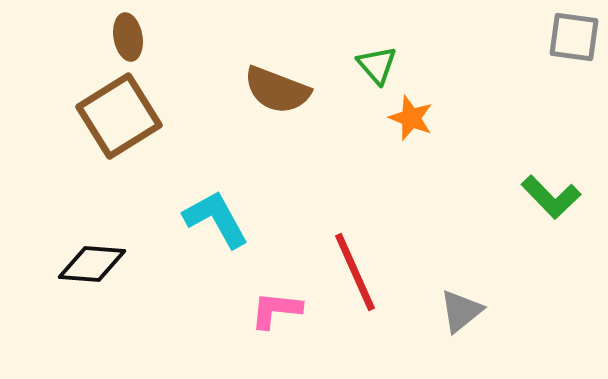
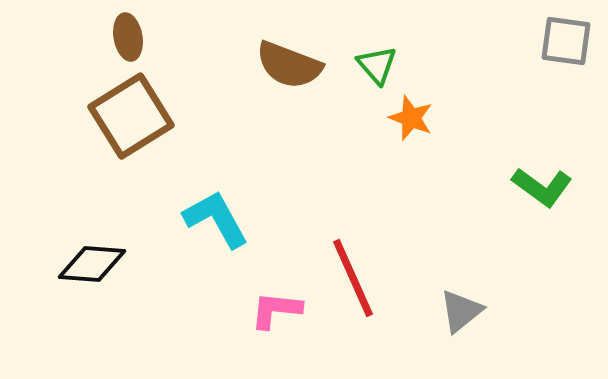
gray square: moved 8 px left, 4 px down
brown semicircle: moved 12 px right, 25 px up
brown square: moved 12 px right
green L-shape: moved 9 px left, 10 px up; rotated 10 degrees counterclockwise
red line: moved 2 px left, 6 px down
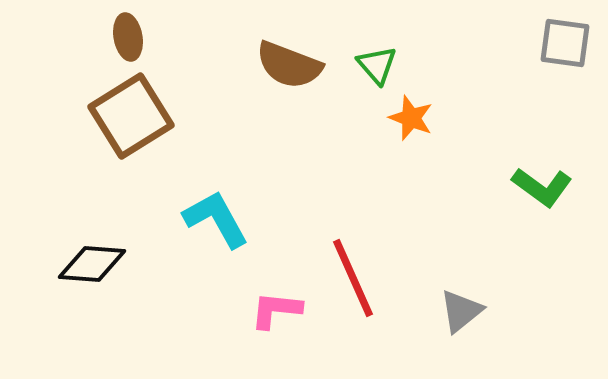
gray square: moved 1 px left, 2 px down
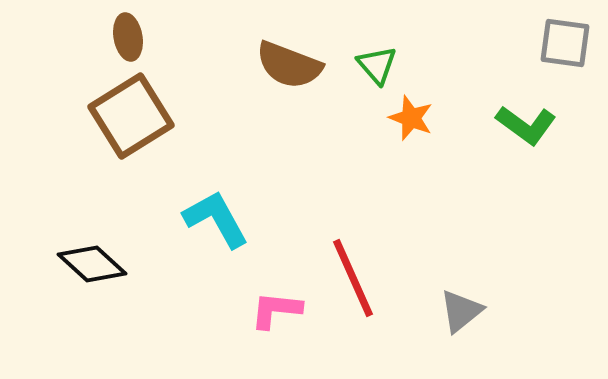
green L-shape: moved 16 px left, 62 px up
black diamond: rotated 38 degrees clockwise
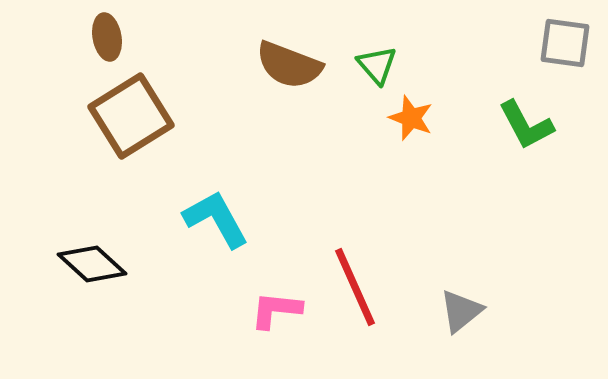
brown ellipse: moved 21 px left
green L-shape: rotated 26 degrees clockwise
red line: moved 2 px right, 9 px down
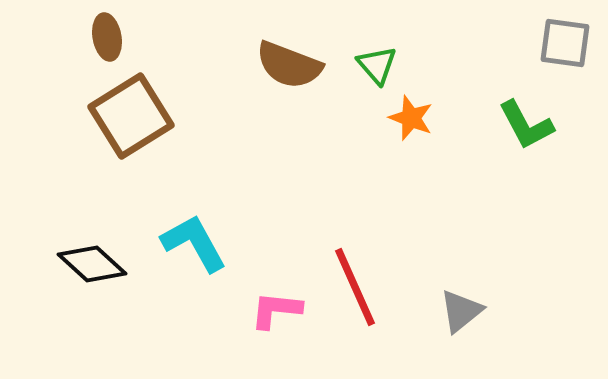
cyan L-shape: moved 22 px left, 24 px down
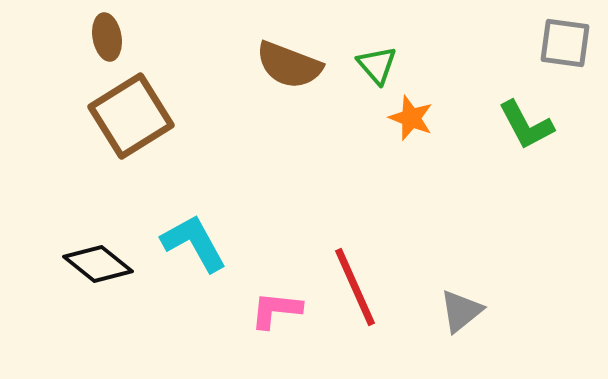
black diamond: moved 6 px right; rotated 4 degrees counterclockwise
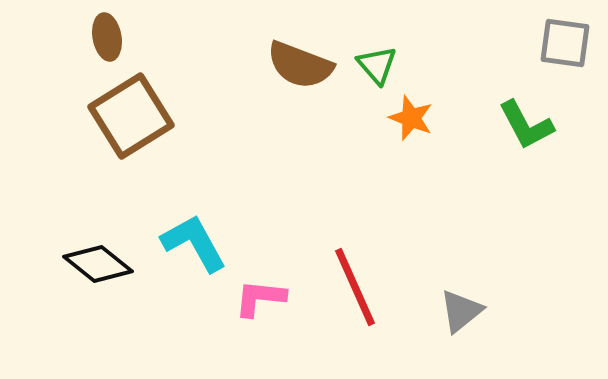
brown semicircle: moved 11 px right
pink L-shape: moved 16 px left, 12 px up
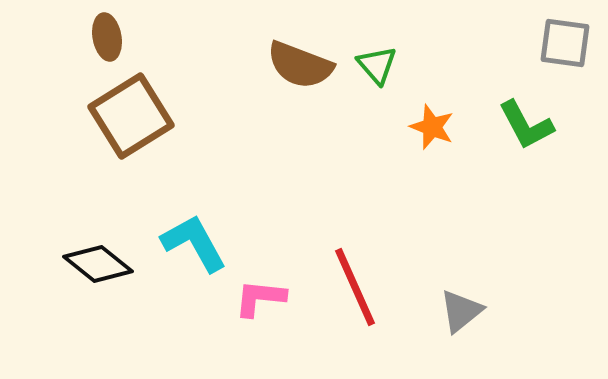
orange star: moved 21 px right, 9 px down
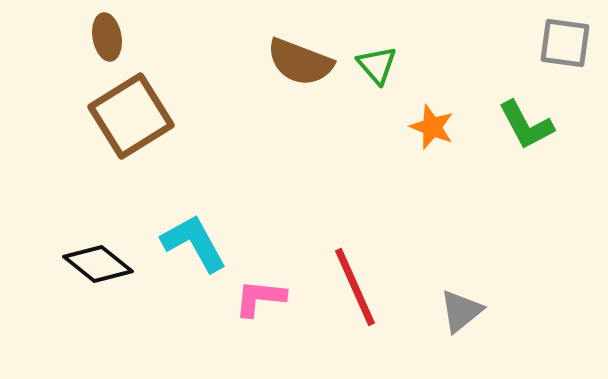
brown semicircle: moved 3 px up
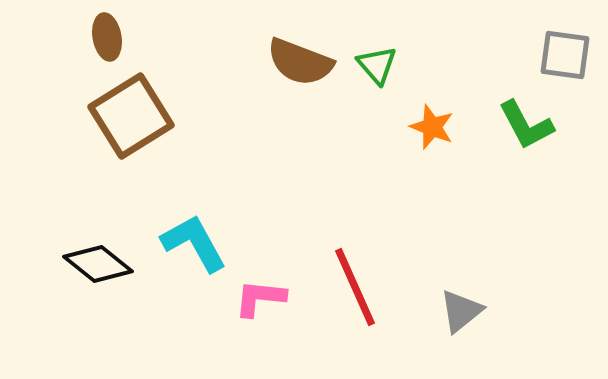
gray square: moved 12 px down
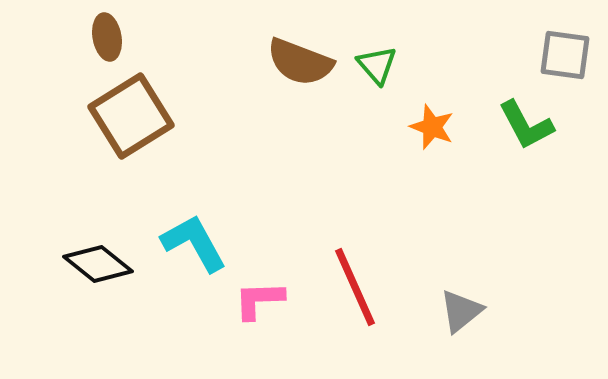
pink L-shape: moved 1 px left, 2 px down; rotated 8 degrees counterclockwise
